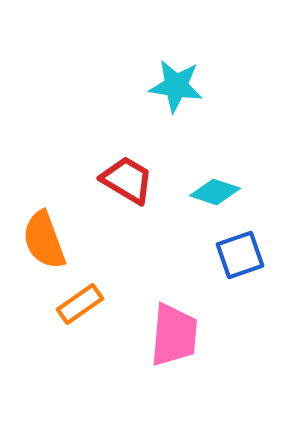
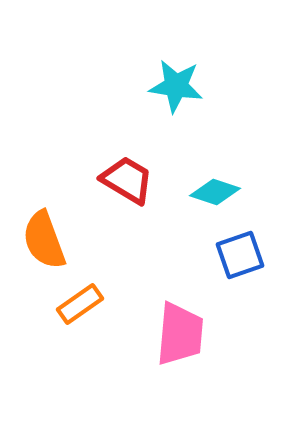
pink trapezoid: moved 6 px right, 1 px up
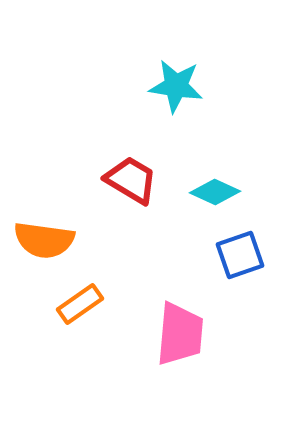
red trapezoid: moved 4 px right
cyan diamond: rotated 6 degrees clockwise
orange semicircle: rotated 62 degrees counterclockwise
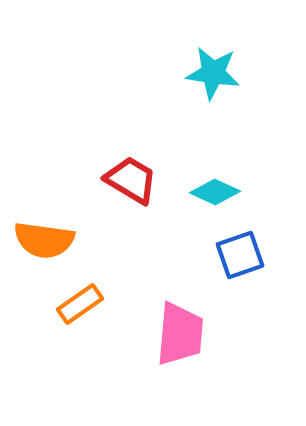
cyan star: moved 37 px right, 13 px up
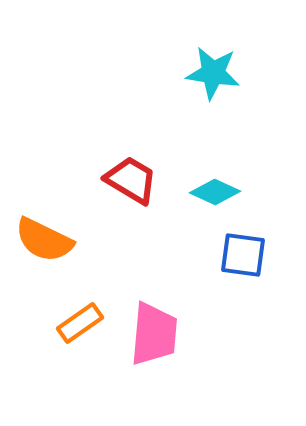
orange semicircle: rotated 18 degrees clockwise
blue square: moved 3 px right; rotated 27 degrees clockwise
orange rectangle: moved 19 px down
pink trapezoid: moved 26 px left
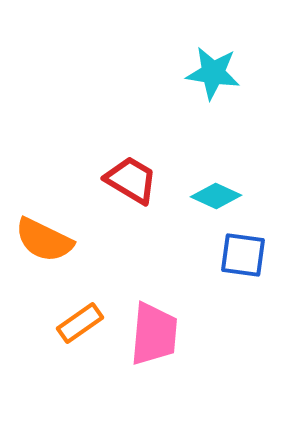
cyan diamond: moved 1 px right, 4 px down
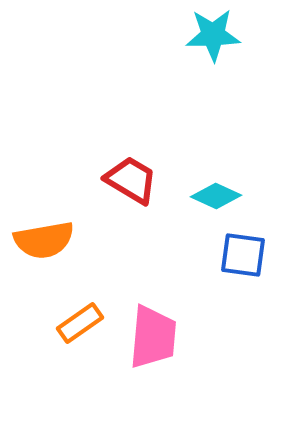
cyan star: moved 38 px up; rotated 10 degrees counterclockwise
orange semicircle: rotated 36 degrees counterclockwise
pink trapezoid: moved 1 px left, 3 px down
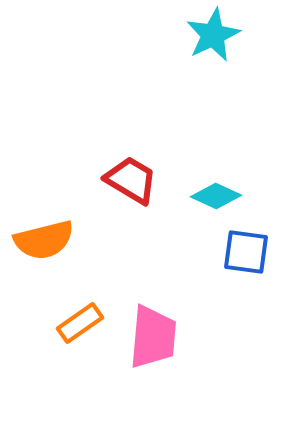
cyan star: rotated 24 degrees counterclockwise
orange semicircle: rotated 4 degrees counterclockwise
blue square: moved 3 px right, 3 px up
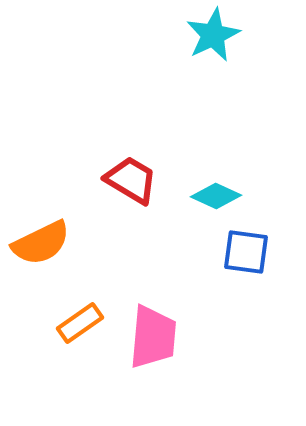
orange semicircle: moved 3 px left, 3 px down; rotated 12 degrees counterclockwise
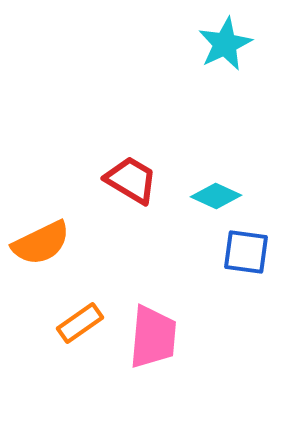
cyan star: moved 12 px right, 9 px down
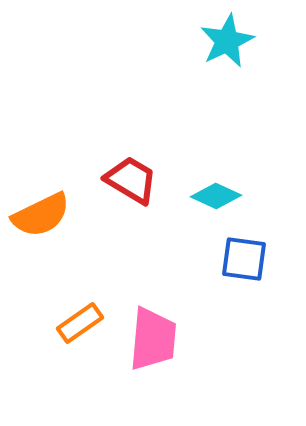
cyan star: moved 2 px right, 3 px up
orange semicircle: moved 28 px up
blue square: moved 2 px left, 7 px down
pink trapezoid: moved 2 px down
